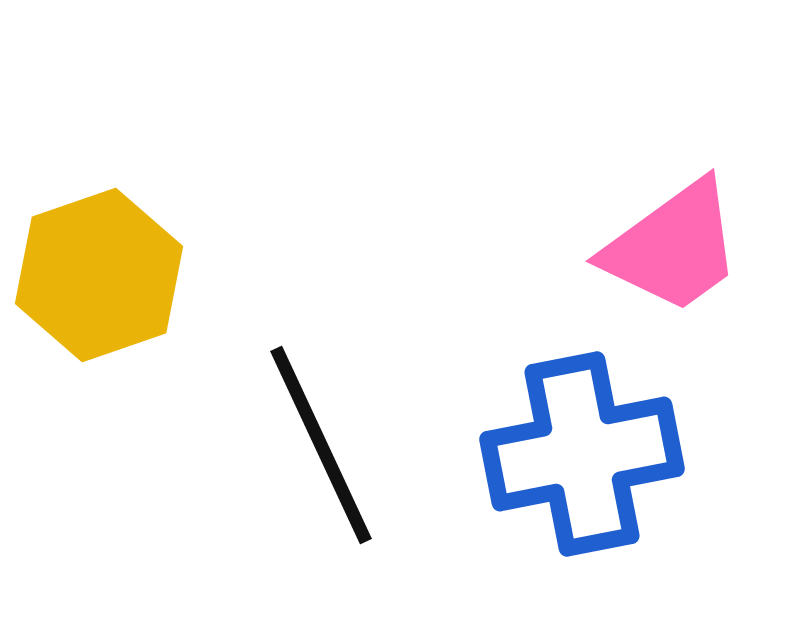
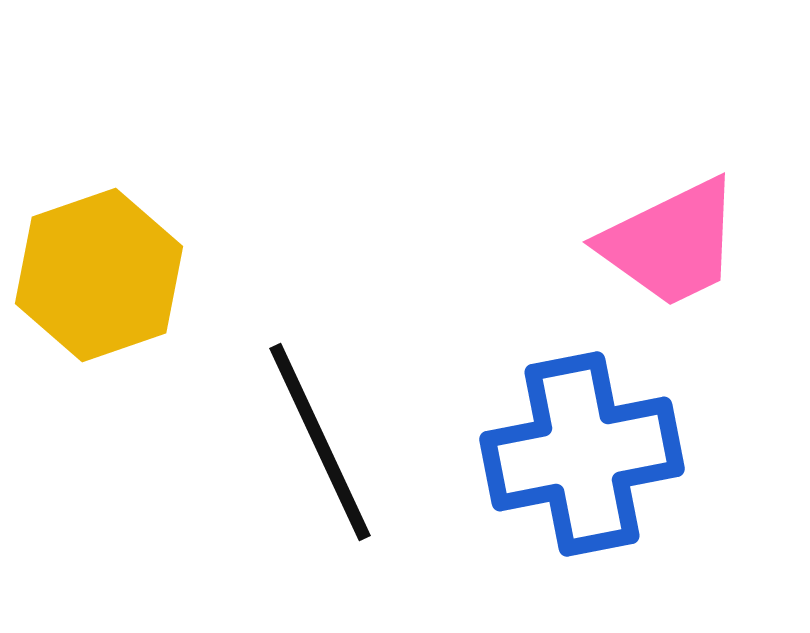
pink trapezoid: moved 2 px left, 4 px up; rotated 10 degrees clockwise
black line: moved 1 px left, 3 px up
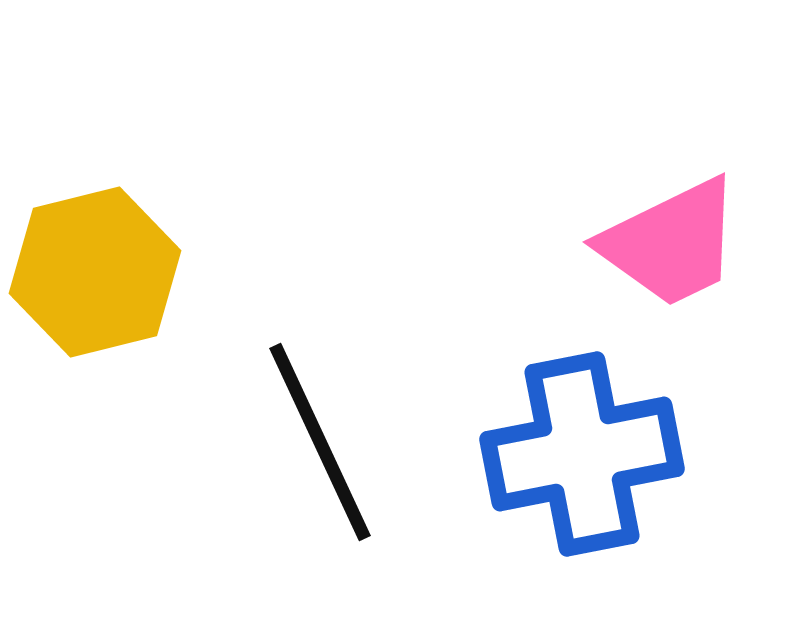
yellow hexagon: moved 4 px left, 3 px up; rotated 5 degrees clockwise
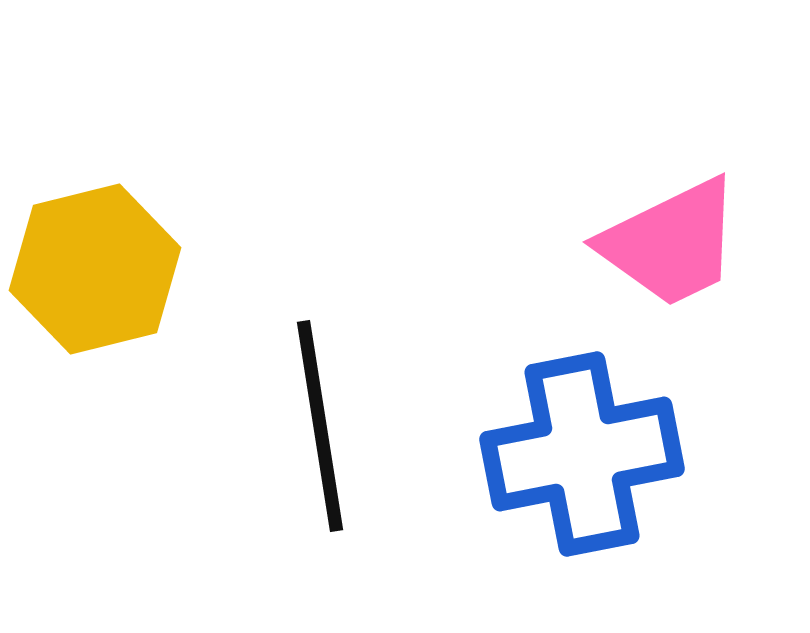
yellow hexagon: moved 3 px up
black line: moved 16 px up; rotated 16 degrees clockwise
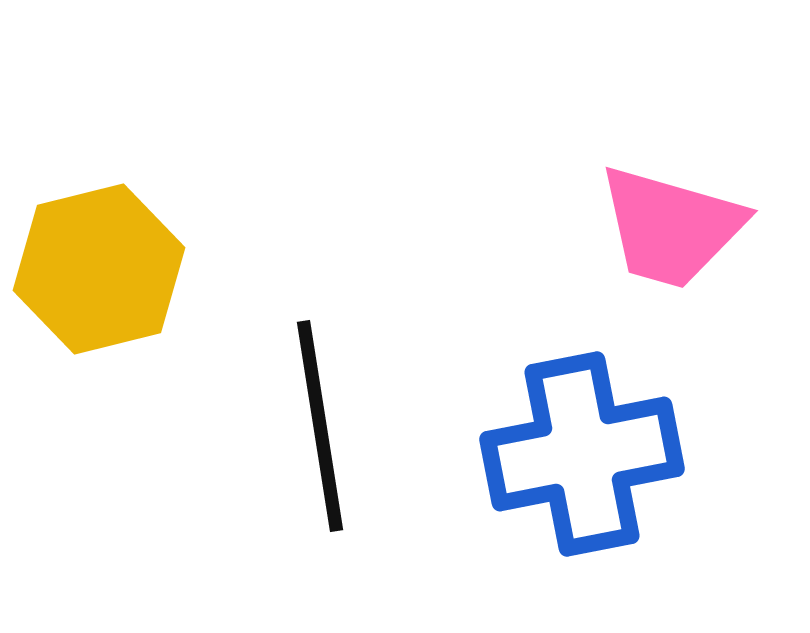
pink trapezoid: moved 16 px up; rotated 42 degrees clockwise
yellow hexagon: moved 4 px right
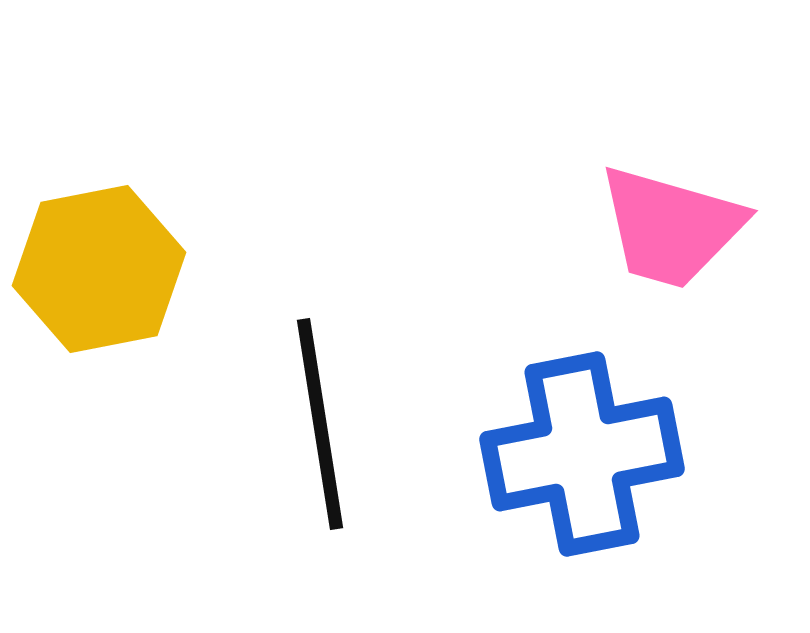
yellow hexagon: rotated 3 degrees clockwise
black line: moved 2 px up
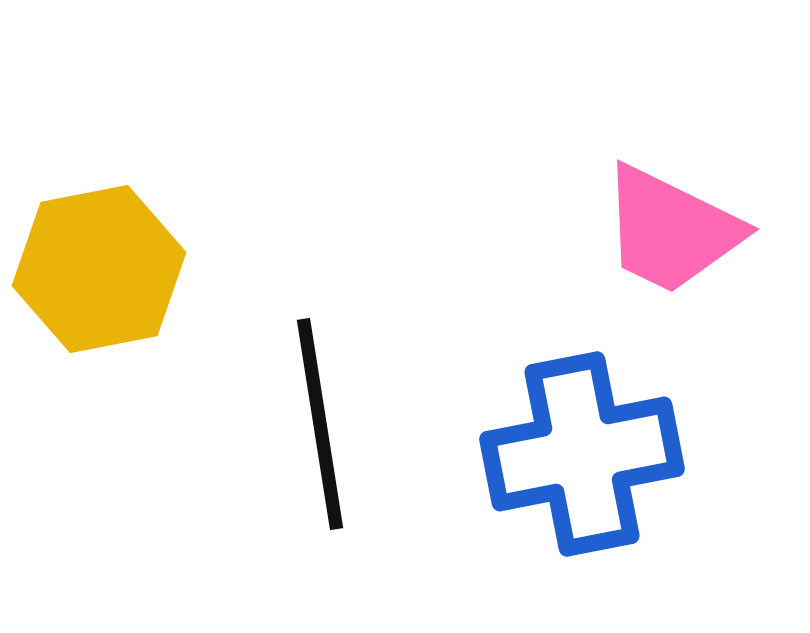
pink trapezoid: moved 3 px down; rotated 10 degrees clockwise
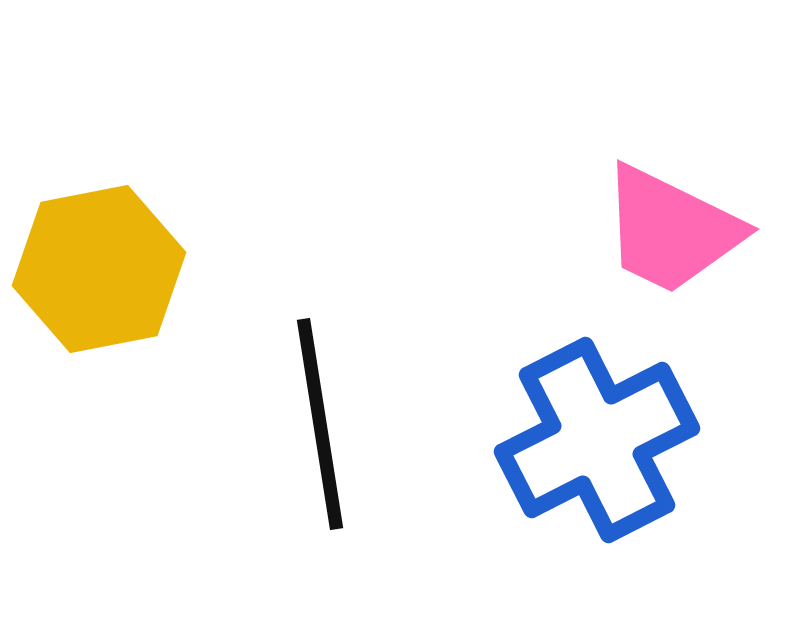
blue cross: moved 15 px right, 14 px up; rotated 16 degrees counterclockwise
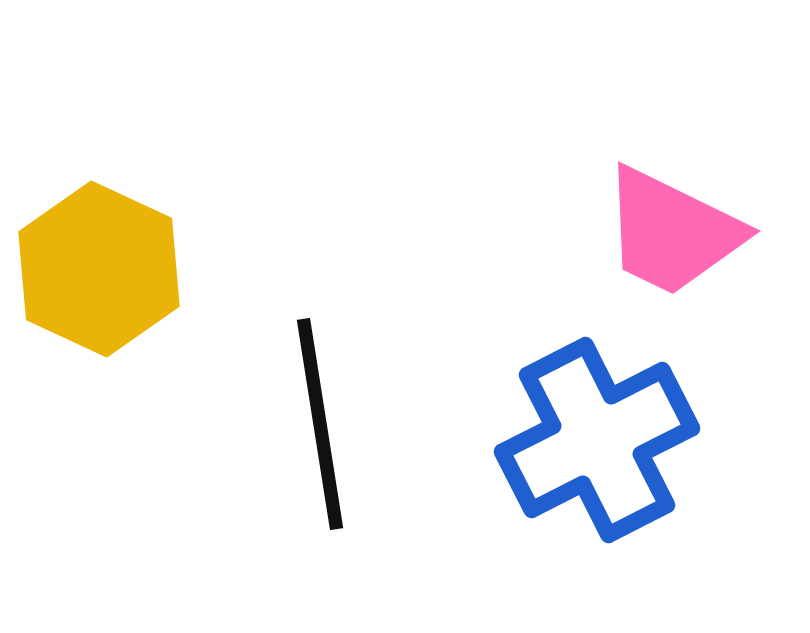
pink trapezoid: moved 1 px right, 2 px down
yellow hexagon: rotated 24 degrees counterclockwise
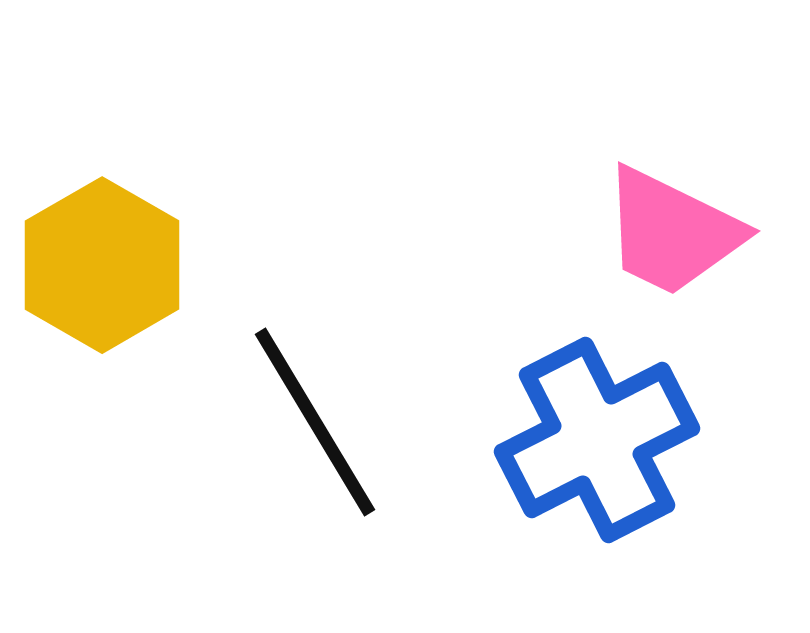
yellow hexagon: moved 3 px right, 4 px up; rotated 5 degrees clockwise
black line: moved 5 px left, 2 px up; rotated 22 degrees counterclockwise
